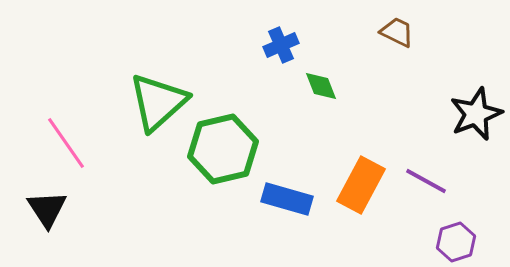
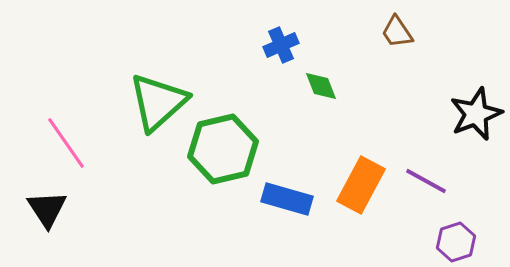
brown trapezoid: rotated 150 degrees counterclockwise
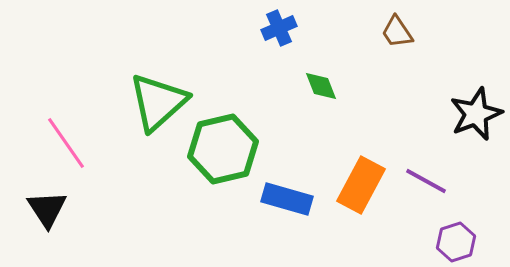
blue cross: moved 2 px left, 17 px up
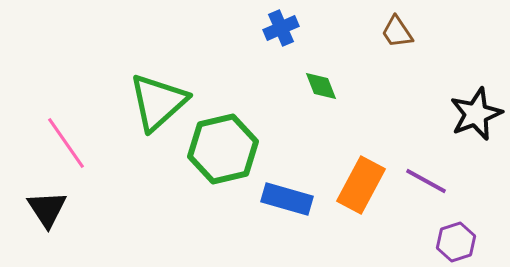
blue cross: moved 2 px right
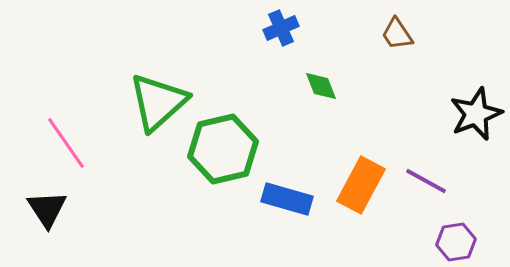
brown trapezoid: moved 2 px down
purple hexagon: rotated 9 degrees clockwise
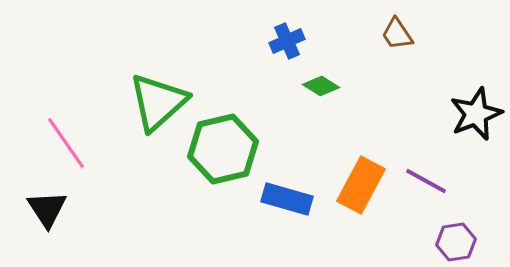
blue cross: moved 6 px right, 13 px down
green diamond: rotated 36 degrees counterclockwise
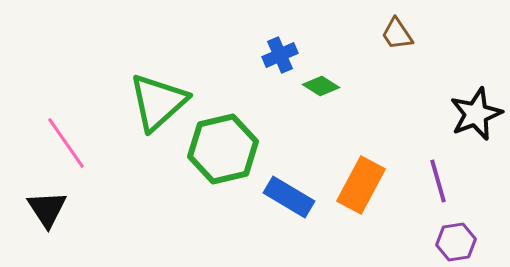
blue cross: moved 7 px left, 14 px down
purple line: moved 12 px right; rotated 45 degrees clockwise
blue rectangle: moved 2 px right, 2 px up; rotated 15 degrees clockwise
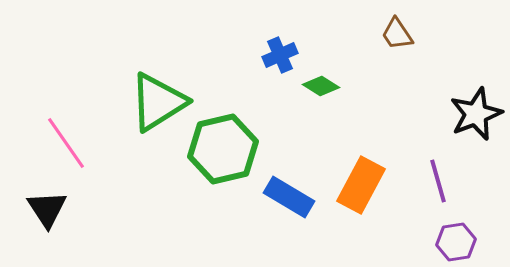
green triangle: rotated 10 degrees clockwise
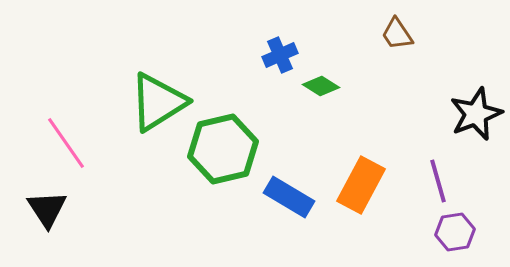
purple hexagon: moved 1 px left, 10 px up
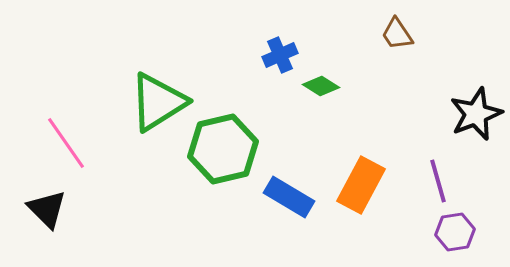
black triangle: rotated 12 degrees counterclockwise
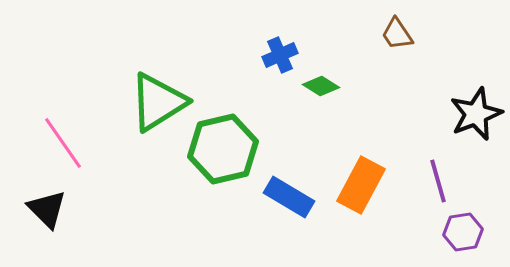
pink line: moved 3 px left
purple hexagon: moved 8 px right
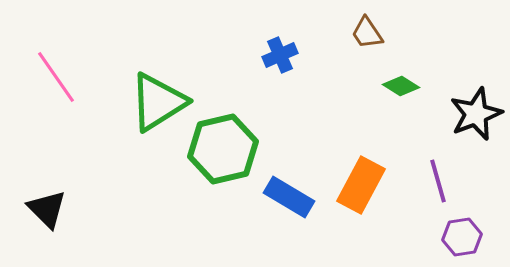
brown trapezoid: moved 30 px left, 1 px up
green diamond: moved 80 px right
pink line: moved 7 px left, 66 px up
purple hexagon: moved 1 px left, 5 px down
